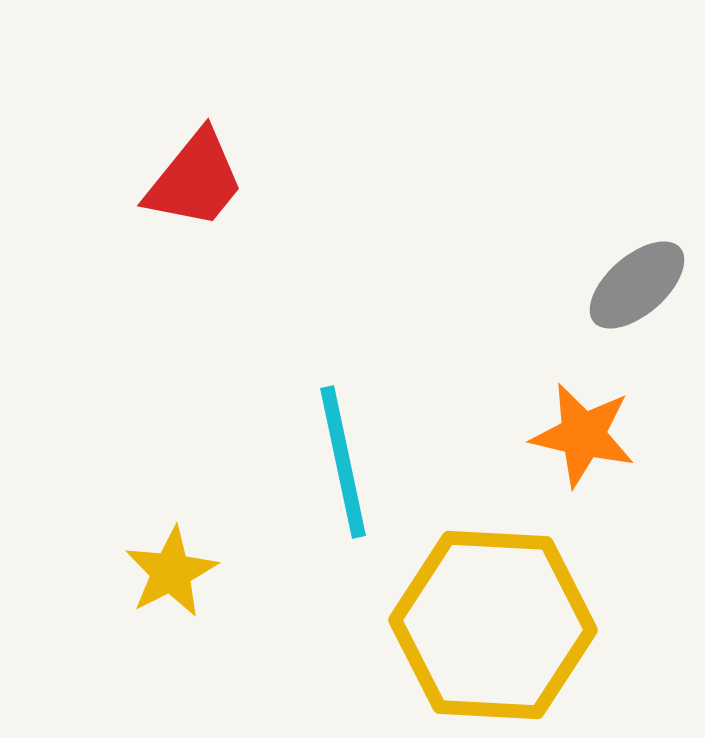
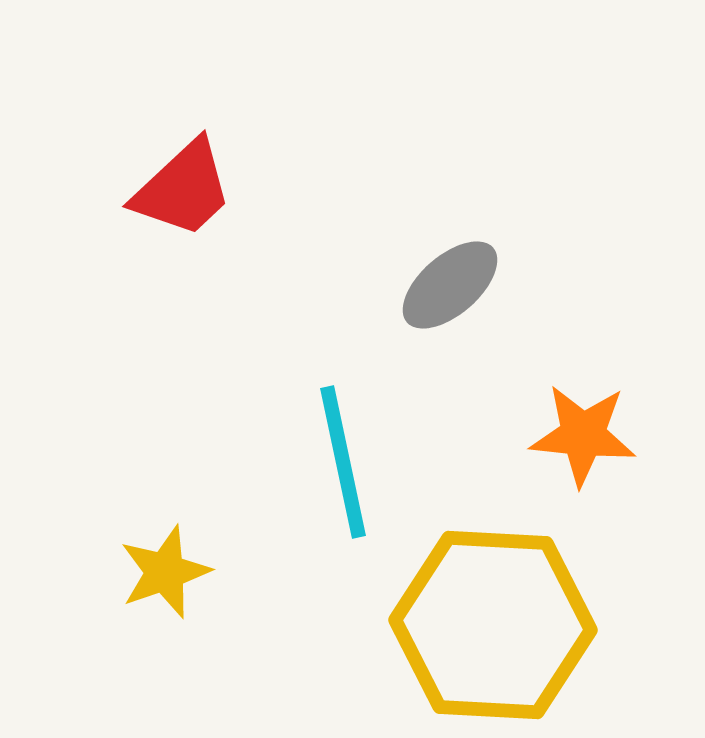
red trapezoid: moved 12 px left, 9 px down; rotated 8 degrees clockwise
gray ellipse: moved 187 px left
orange star: rotated 7 degrees counterclockwise
yellow star: moved 6 px left; rotated 8 degrees clockwise
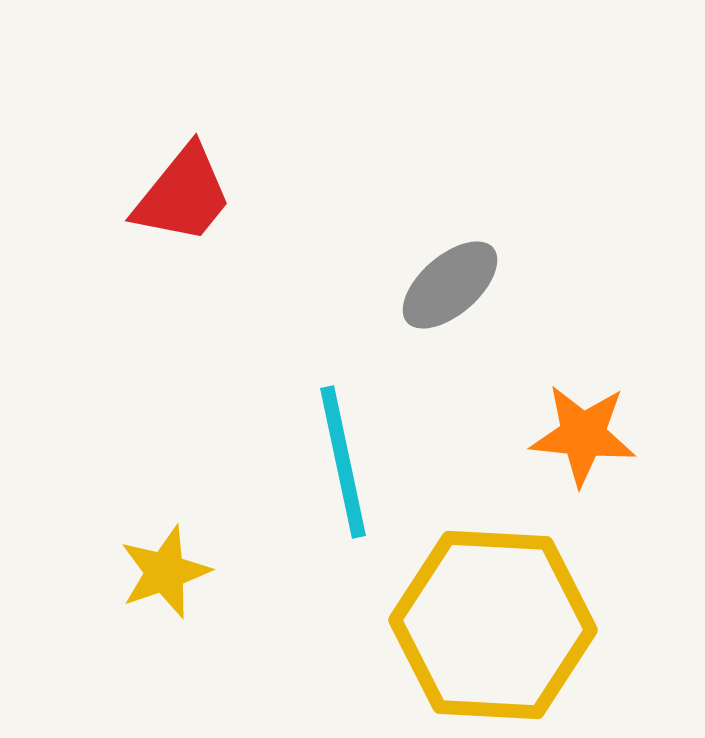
red trapezoid: moved 6 px down; rotated 8 degrees counterclockwise
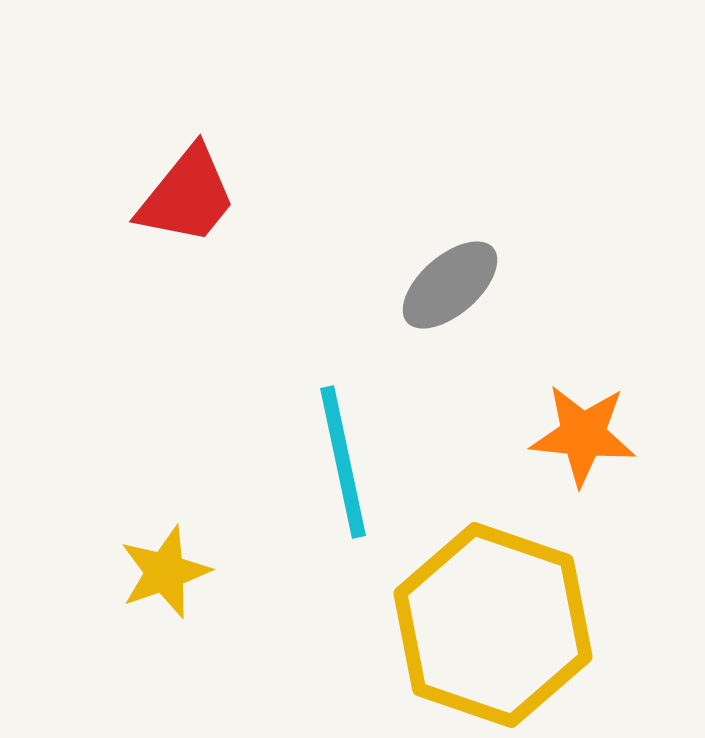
red trapezoid: moved 4 px right, 1 px down
yellow hexagon: rotated 16 degrees clockwise
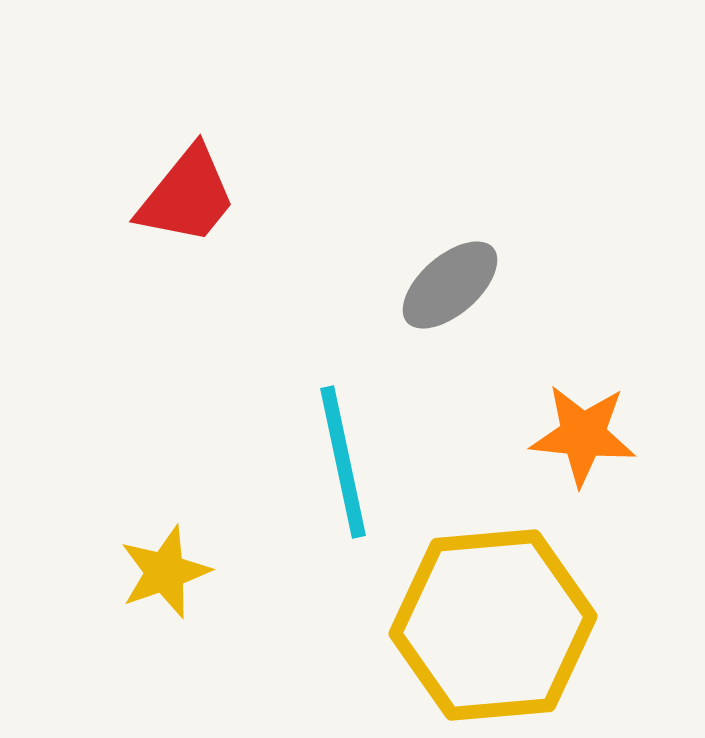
yellow hexagon: rotated 24 degrees counterclockwise
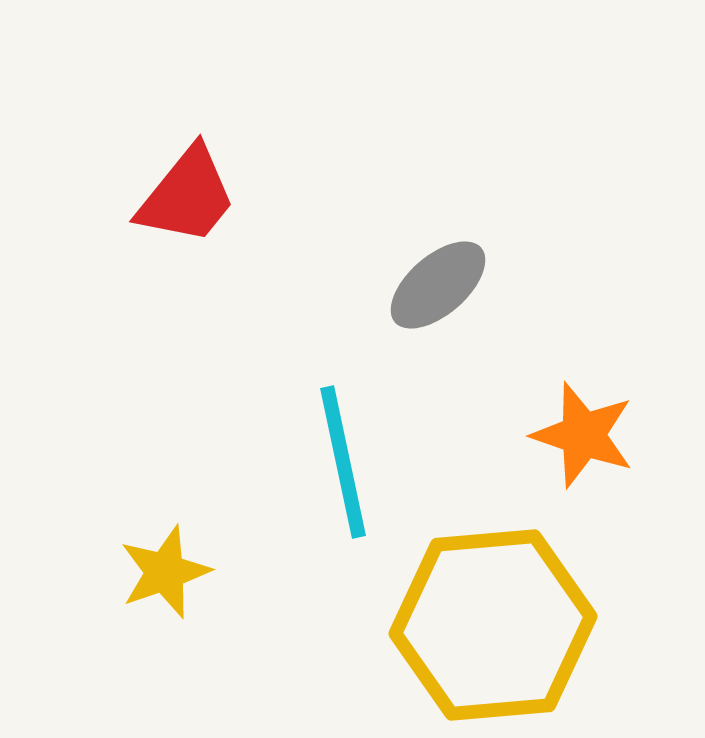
gray ellipse: moved 12 px left
orange star: rotated 13 degrees clockwise
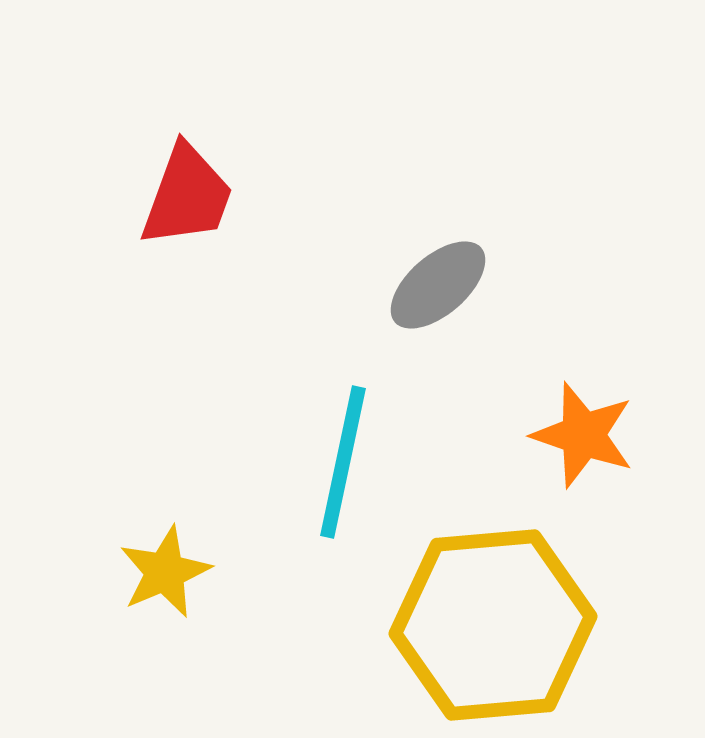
red trapezoid: rotated 19 degrees counterclockwise
cyan line: rotated 24 degrees clockwise
yellow star: rotated 4 degrees counterclockwise
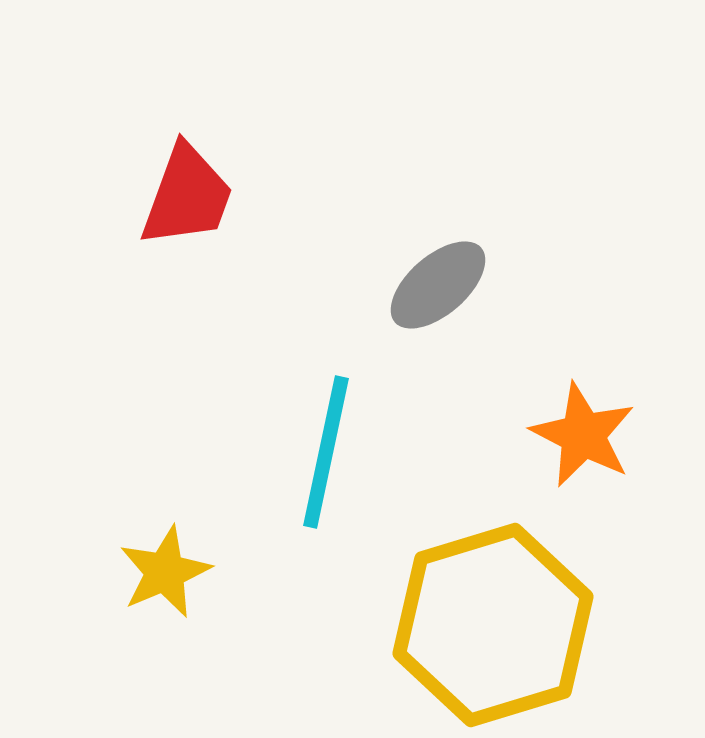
orange star: rotated 8 degrees clockwise
cyan line: moved 17 px left, 10 px up
yellow hexagon: rotated 12 degrees counterclockwise
